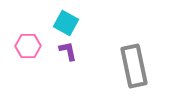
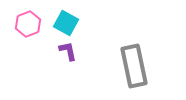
pink hexagon: moved 22 px up; rotated 20 degrees counterclockwise
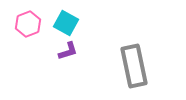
purple L-shape: rotated 85 degrees clockwise
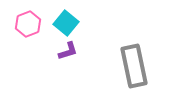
cyan square: rotated 10 degrees clockwise
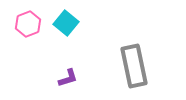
purple L-shape: moved 27 px down
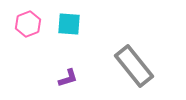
cyan square: moved 3 px right, 1 px down; rotated 35 degrees counterclockwise
gray rectangle: rotated 27 degrees counterclockwise
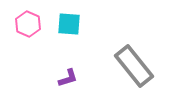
pink hexagon: rotated 15 degrees counterclockwise
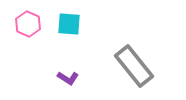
purple L-shape: rotated 50 degrees clockwise
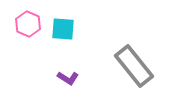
cyan square: moved 6 px left, 5 px down
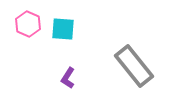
purple L-shape: rotated 90 degrees clockwise
